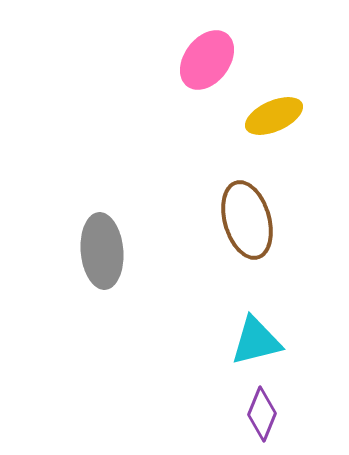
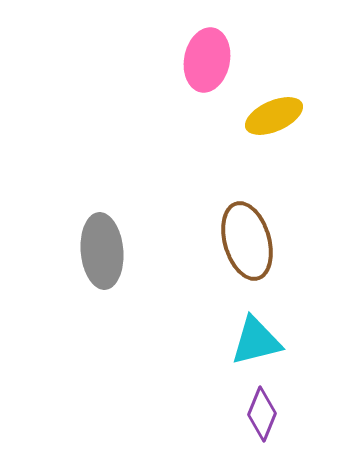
pink ellipse: rotated 26 degrees counterclockwise
brown ellipse: moved 21 px down
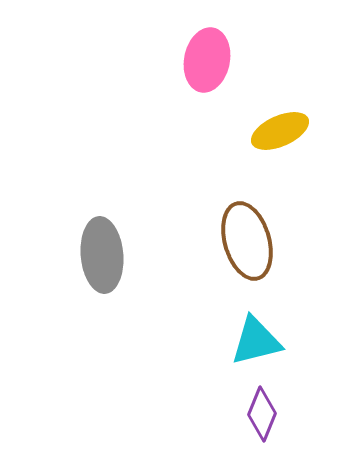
yellow ellipse: moved 6 px right, 15 px down
gray ellipse: moved 4 px down
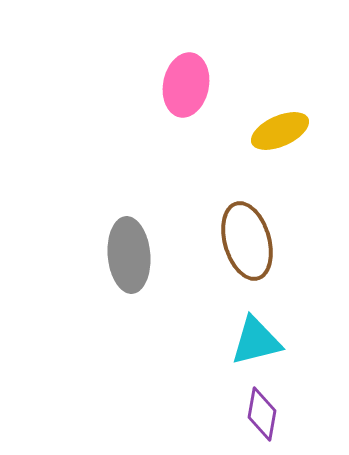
pink ellipse: moved 21 px left, 25 px down
gray ellipse: moved 27 px right
purple diamond: rotated 12 degrees counterclockwise
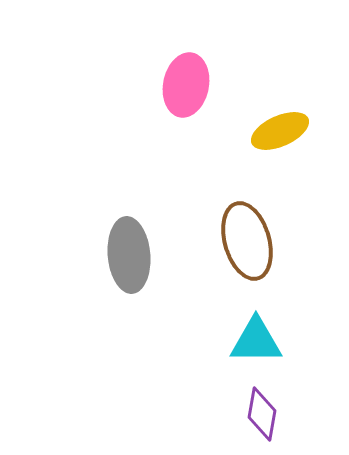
cyan triangle: rotated 14 degrees clockwise
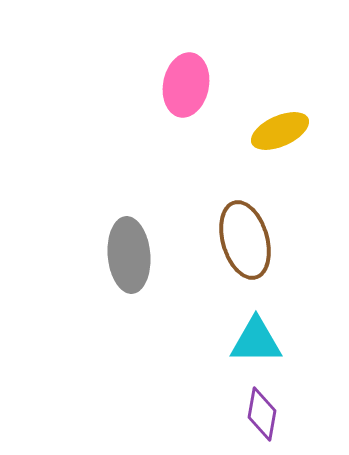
brown ellipse: moved 2 px left, 1 px up
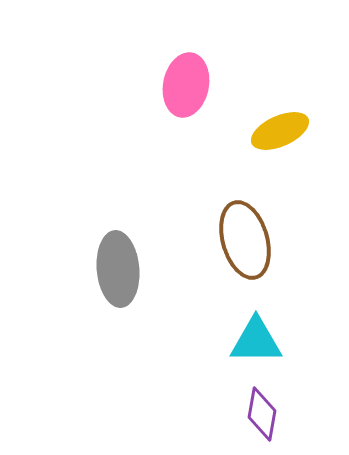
gray ellipse: moved 11 px left, 14 px down
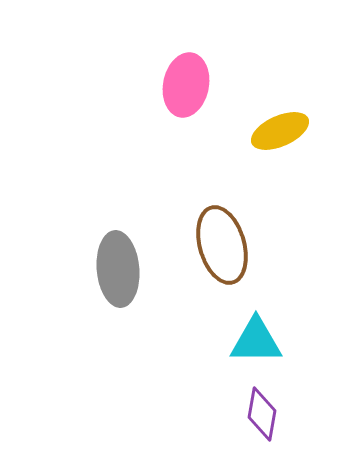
brown ellipse: moved 23 px left, 5 px down
